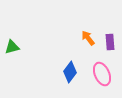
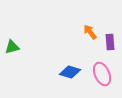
orange arrow: moved 2 px right, 6 px up
blue diamond: rotated 70 degrees clockwise
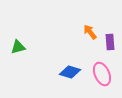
green triangle: moved 6 px right
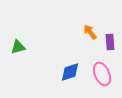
blue diamond: rotated 35 degrees counterclockwise
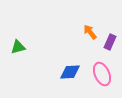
purple rectangle: rotated 28 degrees clockwise
blue diamond: rotated 15 degrees clockwise
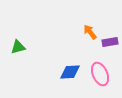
purple rectangle: rotated 56 degrees clockwise
pink ellipse: moved 2 px left
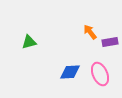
green triangle: moved 11 px right, 5 px up
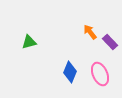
purple rectangle: rotated 56 degrees clockwise
blue diamond: rotated 65 degrees counterclockwise
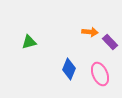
orange arrow: rotated 133 degrees clockwise
blue diamond: moved 1 px left, 3 px up
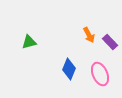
orange arrow: moved 1 px left, 3 px down; rotated 56 degrees clockwise
